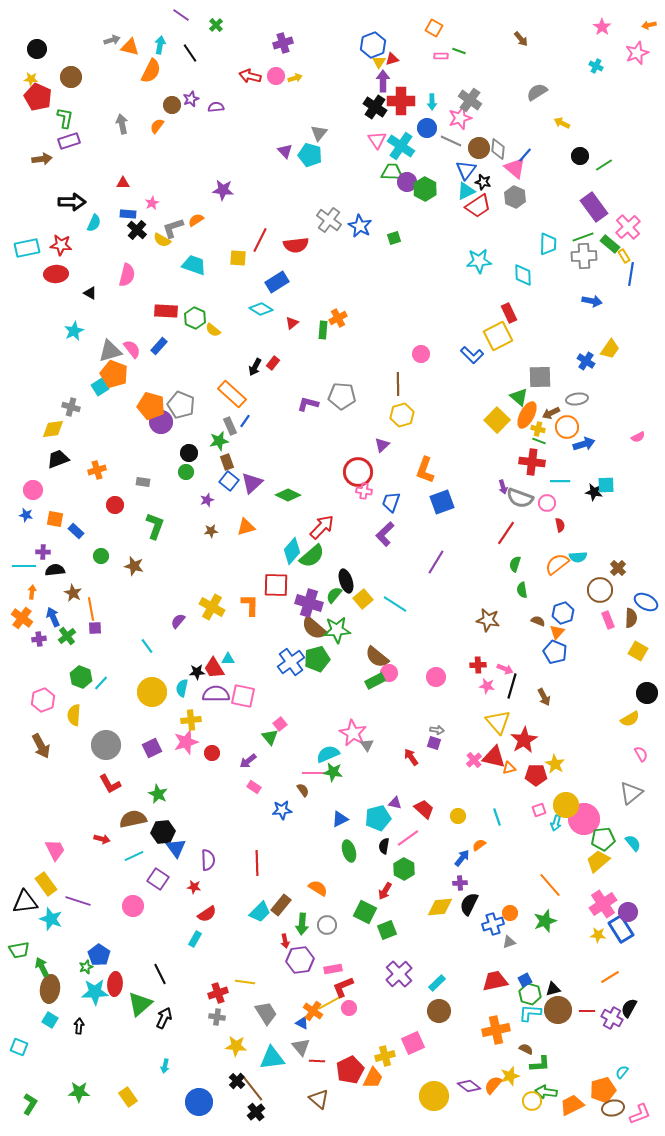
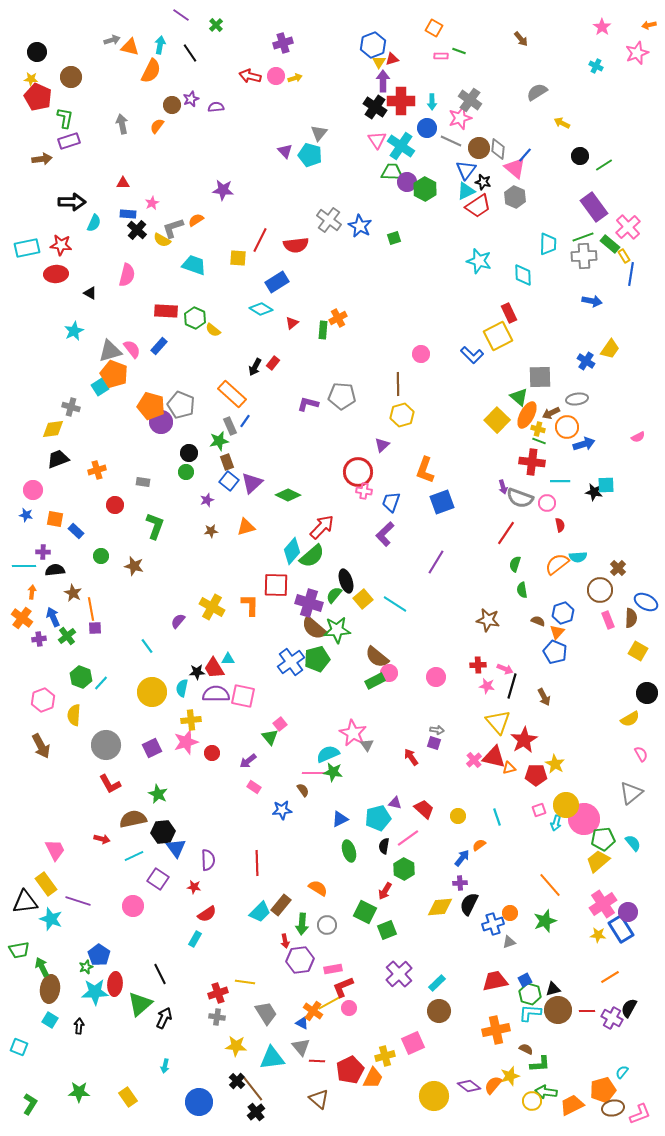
black circle at (37, 49): moved 3 px down
cyan star at (479, 261): rotated 20 degrees clockwise
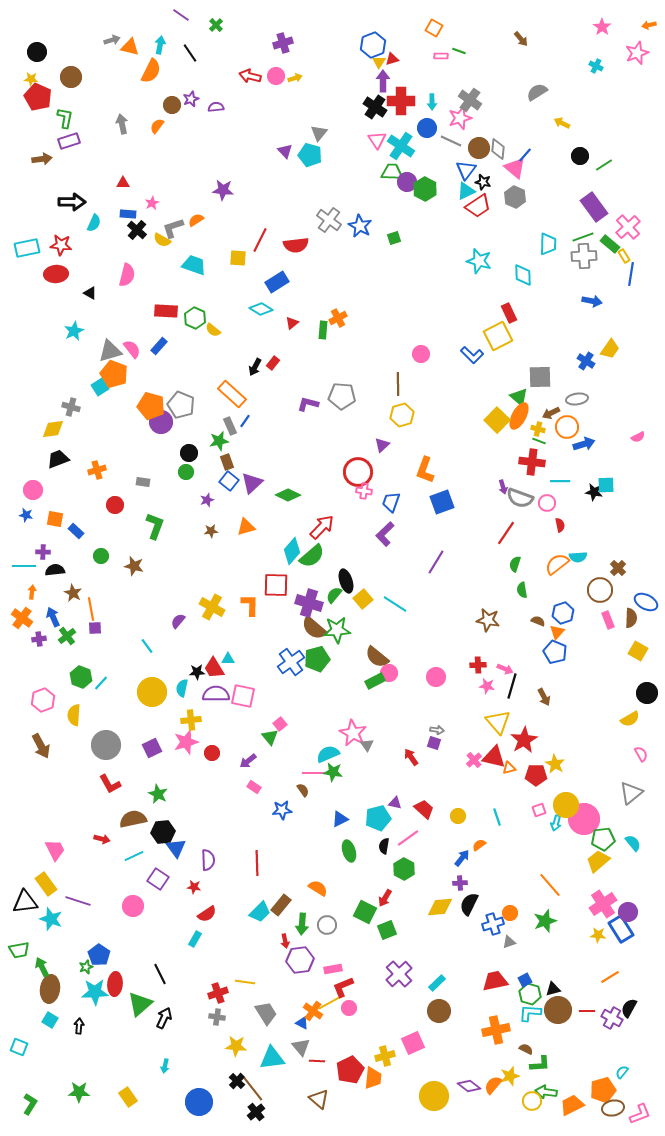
orange ellipse at (527, 415): moved 8 px left, 1 px down
red arrow at (385, 891): moved 7 px down
orange trapezoid at (373, 1078): rotated 20 degrees counterclockwise
